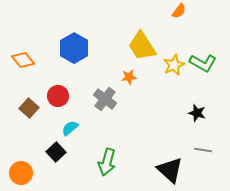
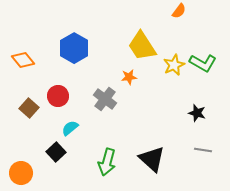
black triangle: moved 18 px left, 11 px up
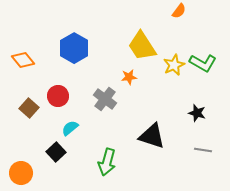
black triangle: moved 23 px up; rotated 24 degrees counterclockwise
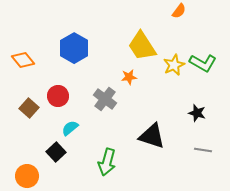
orange circle: moved 6 px right, 3 px down
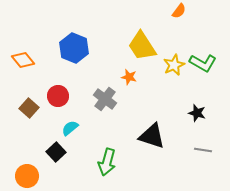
blue hexagon: rotated 8 degrees counterclockwise
orange star: rotated 21 degrees clockwise
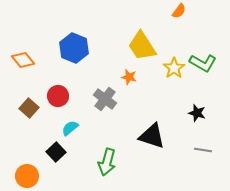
yellow star: moved 3 px down; rotated 10 degrees counterclockwise
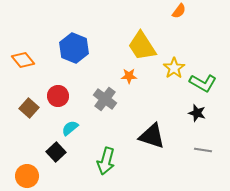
green L-shape: moved 20 px down
orange star: moved 1 px up; rotated 14 degrees counterclockwise
green arrow: moved 1 px left, 1 px up
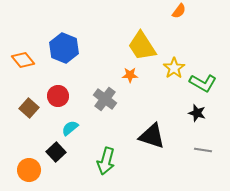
blue hexagon: moved 10 px left
orange star: moved 1 px right, 1 px up
orange circle: moved 2 px right, 6 px up
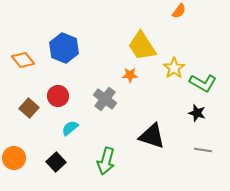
black square: moved 10 px down
orange circle: moved 15 px left, 12 px up
